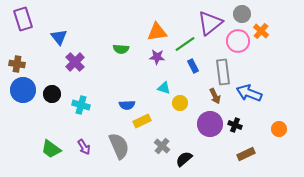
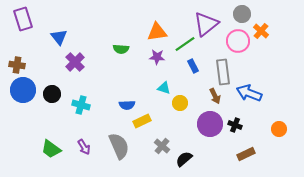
purple triangle: moved 4 px left, 1 px down
brown cross: moved 1 px down
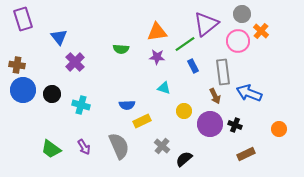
yellow circle: moved 4 px right, 8 px down
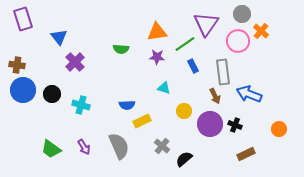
purple triangle: rotated 16 degrees counterclockwise
blue arrow: moved 1 px down
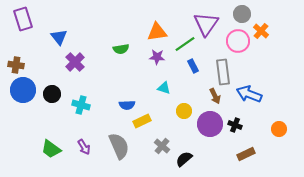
green semicircle: rotated 14 degrees counterclockwise
brown cross: moved 1 px left
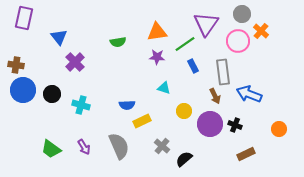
purple rectangle: moved 1 px right, 1 px up; rotated 30 degrees clockwise
green semicircle: moved 3 px left, 7 px up
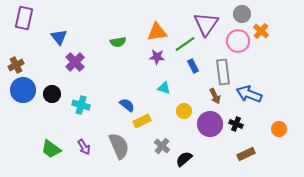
brown cross: rotated 35 degrees counterclockwise
blue semicircle: rotated 140 degrees counterclockwise
black cross: moved 1 px right, 1 px up
